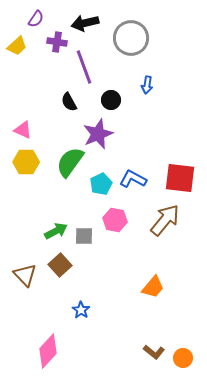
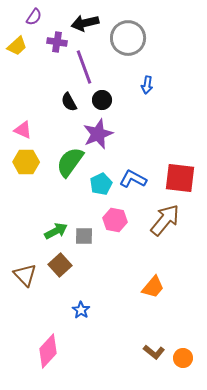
purple semicircle: moved 2 px left, 2 px up
gray circle: moved 3 px left
black circle: moved 9 px left
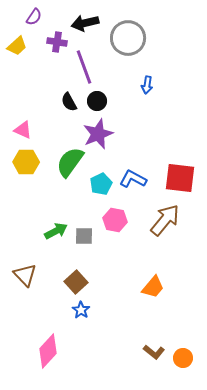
black circle: moved 5 px left, 1 px down
brown square: moved 16 px right, 17 px down
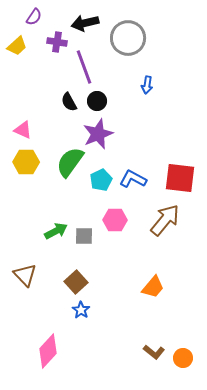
cyan pentagon: moved 4 px up
pink hexagon: rotated 10 degrees counterclockwise
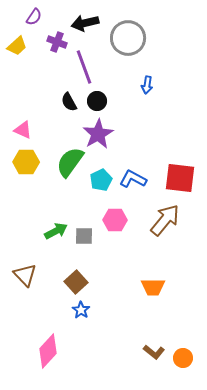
purple cross: rotated 12 degrees clockwise
purple star: rotated 8 degrees counterclockwise
orange trapezoid: rotated 50 degrees clockwise
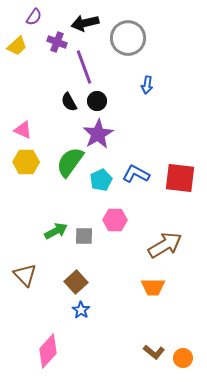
blue L-shape: moved 3 px right, 5 px up
brown arrow: moved 25 px down; rotated 20 degrees clockwise
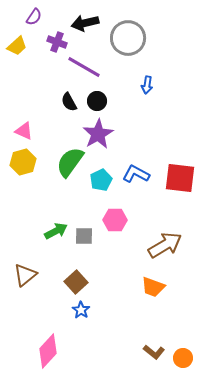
purple line: rotated 40 degrees counterclockwise
pink triangle: moved 1 px right, 1 px down
yellow hexagon: moved 3 px left; rotated 15 degrees counterclockwise
brown triangle: rotated 35 degrees clockwise
orange trapezoid: rotated 20 degrees clockwise
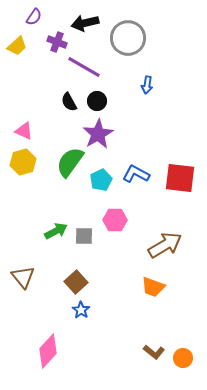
brown triangle: moved 2 px left, 2 px down; rotated 30 degrees counterclockwise
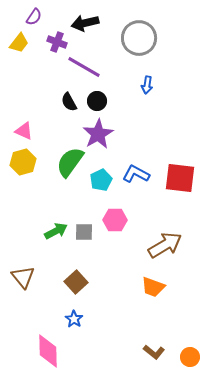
gray circle: moved 11 px right
yellow trapezoid: moved 2 px right, 3 px up; rotated 10 degrees counterclockwise
gray square: moved 4 px up
blue star: moved 7 px left, 9 px down
pink diamond: rotated 44 degrees counterclockwise
orange circle: moved 7 px right, 1 px up
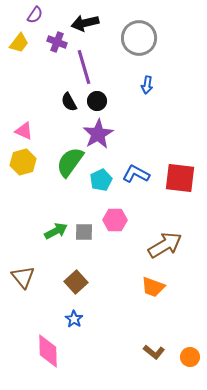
purple semicircle: moved 1 px right, 2 px up
purple line: rotated 44 degrees clockwise
